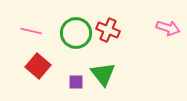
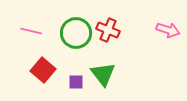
pink arrow: moved 2 px down
red square: moved 5 px right, 4 px down
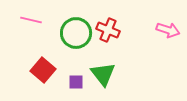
pink line: moved 11 px up
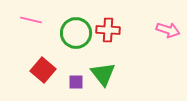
red cross: rotated 20 degrees counterclockwise
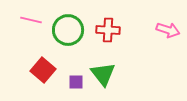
green circle: moved 8 px left, 3 px up
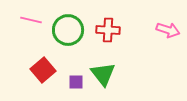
red square: rotated 10 degrees clockwise
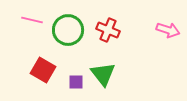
pink line: moved 1 px right
red cross: rotated 20 degrees clockwise
red square: rotated 20 degrees counterclockwise
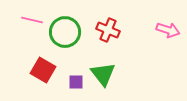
green circle: moved 3 px left, 2 px down
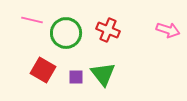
green circle: moved 1 px right, 1 px down
purple square: moved 5 px up
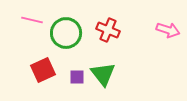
red square: rotated 35 degrees clockwise
purple square: moved 1 px right
